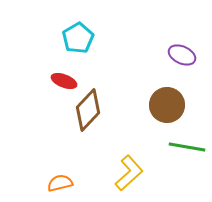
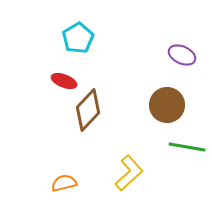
orange semicircle: moved 4 px right
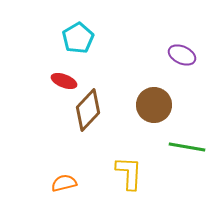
brown circle: moved 13 px left
yellow L-shape: rotated 45 degrees counterclockwise
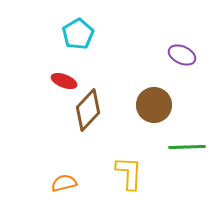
cyan pentagon: moved 4 px up
green line: rotated 12 degrees counterclockwise
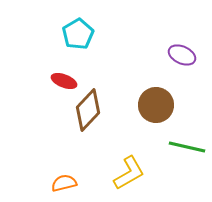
brown circle: moved 2 px right
green line: rotated 15 degrees clockwise
yellow L-shape: rotated 57 degrees clockwise
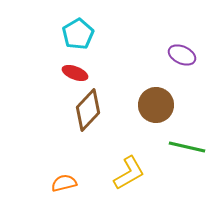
red ellipse: moved 11 px right, 8 px up
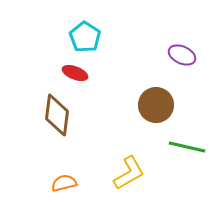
cyan pentagon: moved 7 px right, 3 px down; rotated 8 degrees counterclockwise
brown diamond: moved 31 px left, 5 px down; rotated 36 degrees counterclockwise
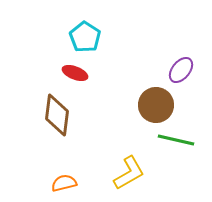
purple ellipse: moved 1 px left, 15 px down; rotated 76 degrees counterclockwise
green line: moved 11 px left, 7 px up
